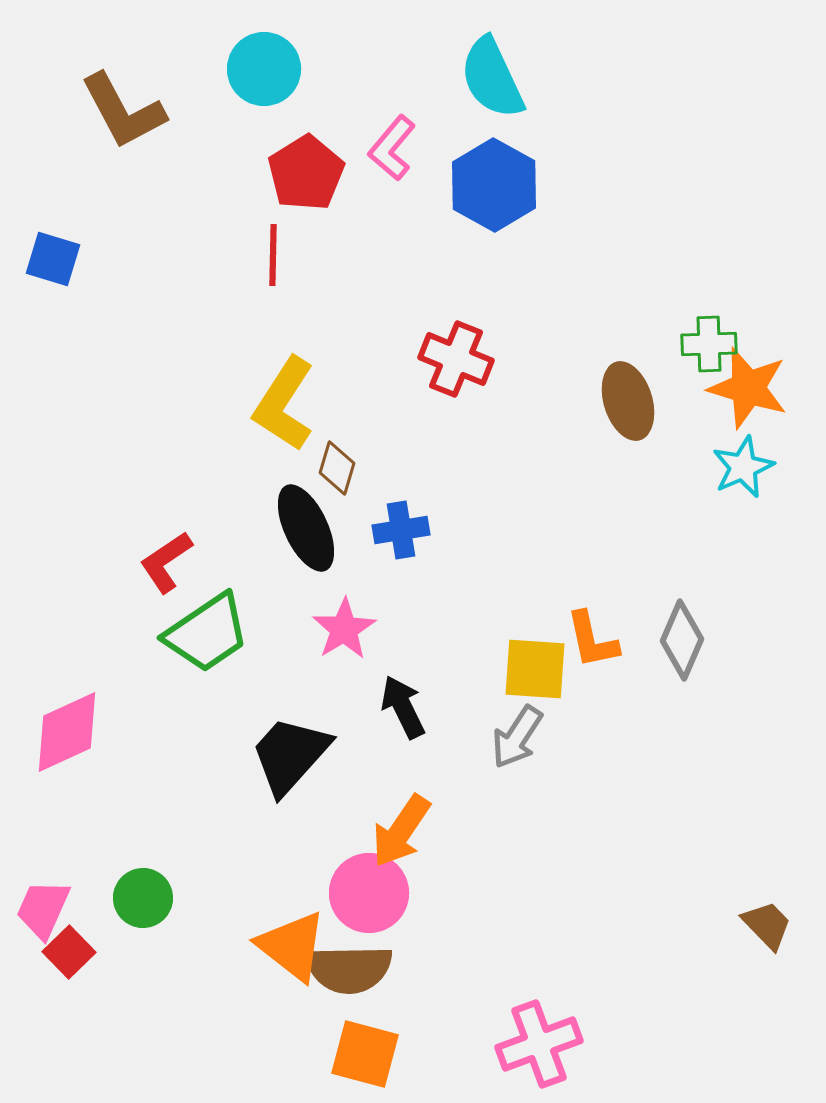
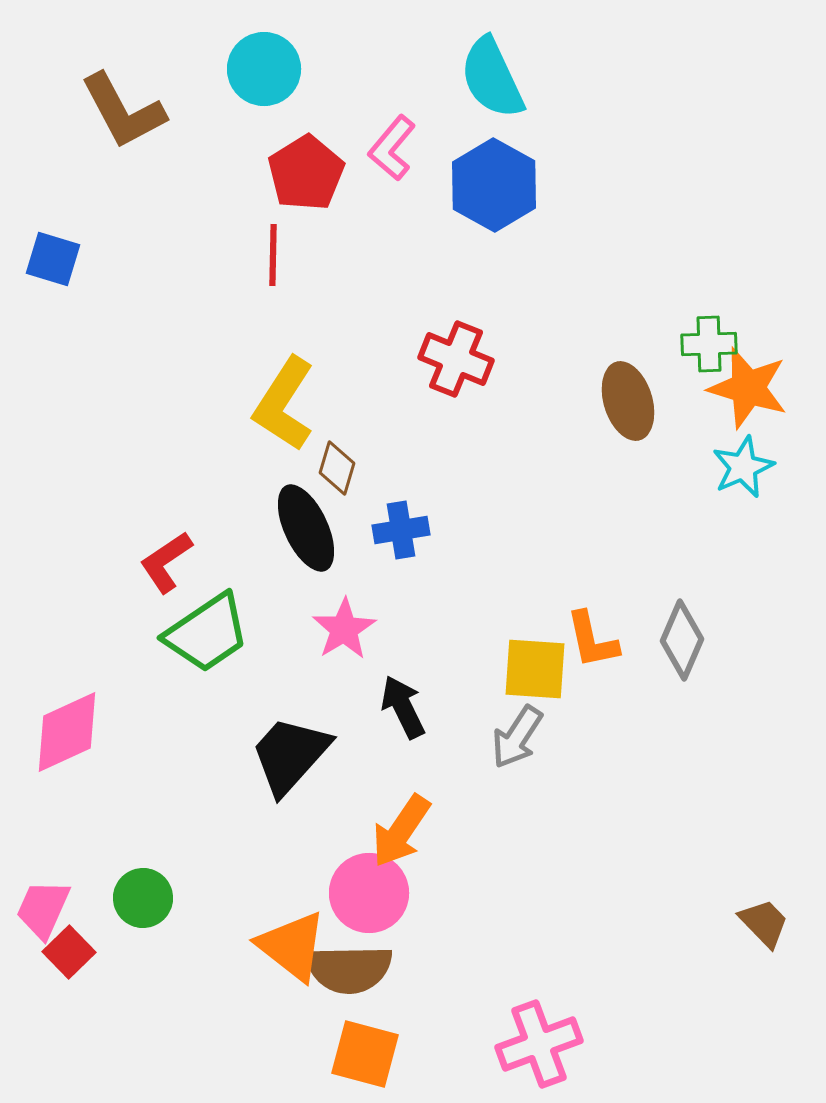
brown trapezoid: moved 3 px left, 2 px up
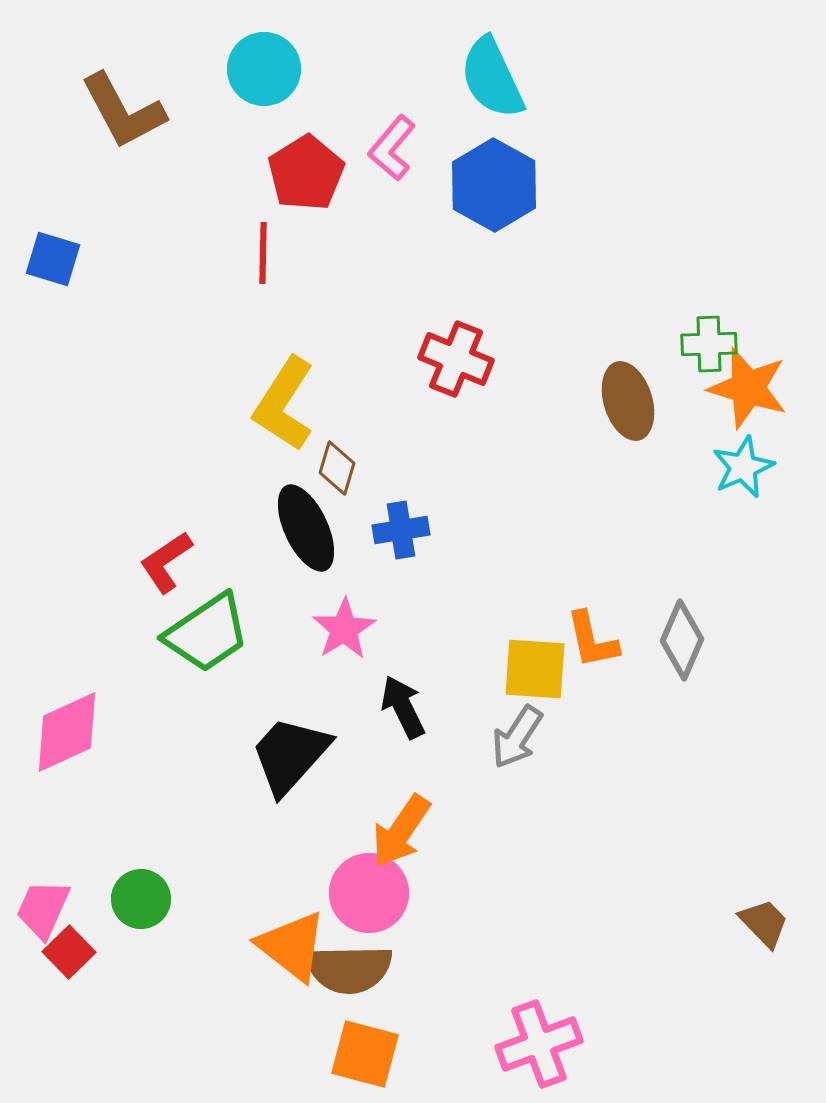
red line: moved 10 px left, 2 px up
green circle: moved 2 px left, 1 px down
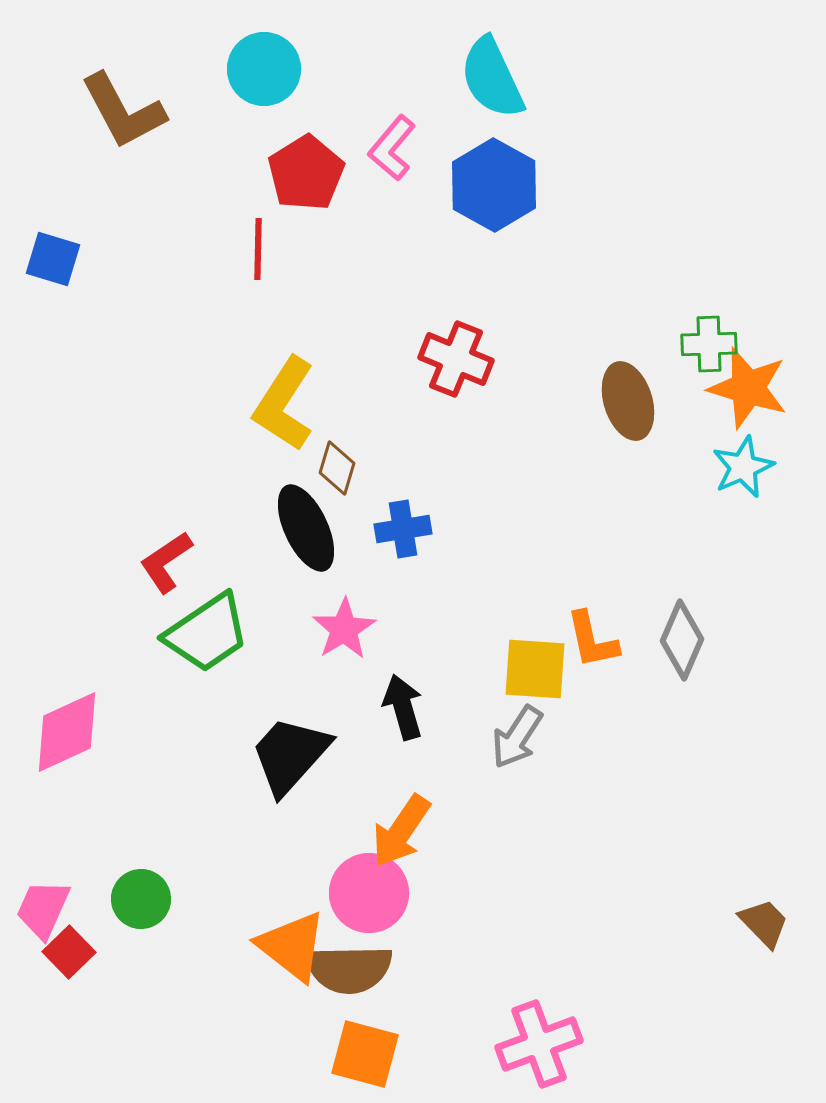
red line: moved 5 px left, 4 px up
blue cross: moved 2 px right, 1 px up
black arrow: rotated 10 degrees clockwise
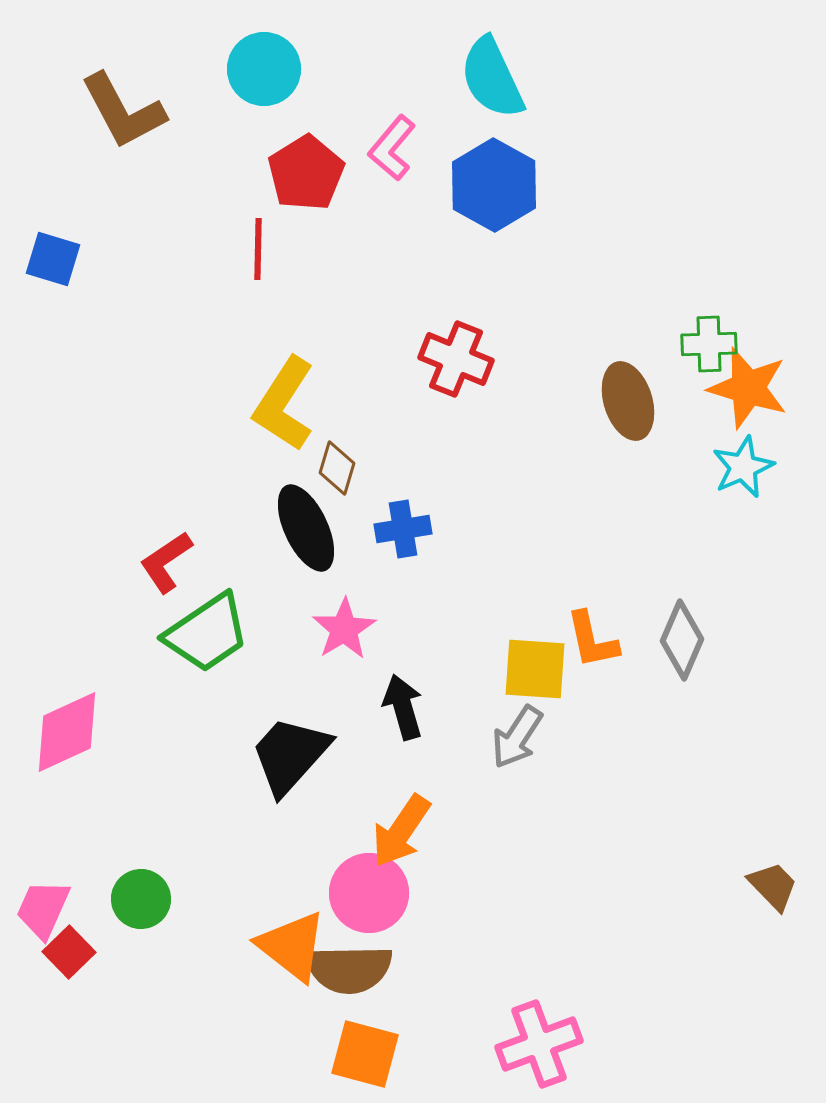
brown trapezoid: moved 9 px right, 37 px up
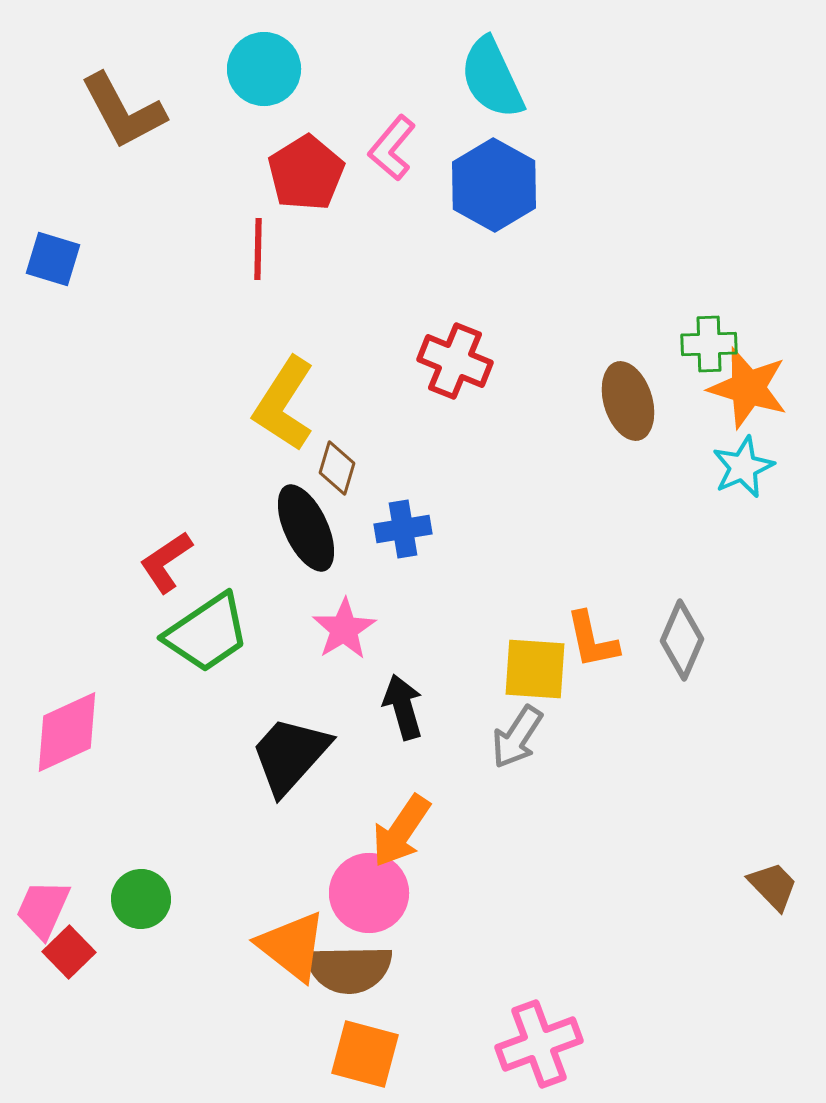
red cross: moved 1 px left, 2 px down
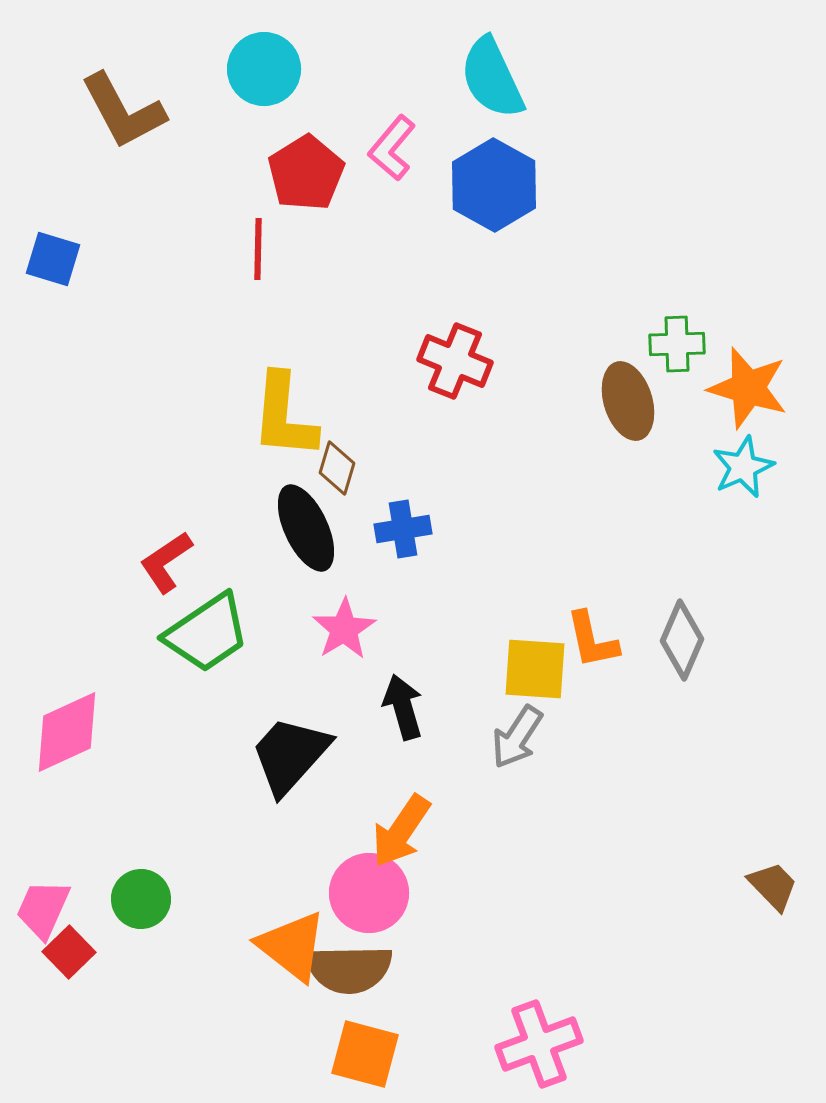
green cross: moved 32 px left
yellow L-shape: moved 12 px down; rotated 28 degrees counterclockwise
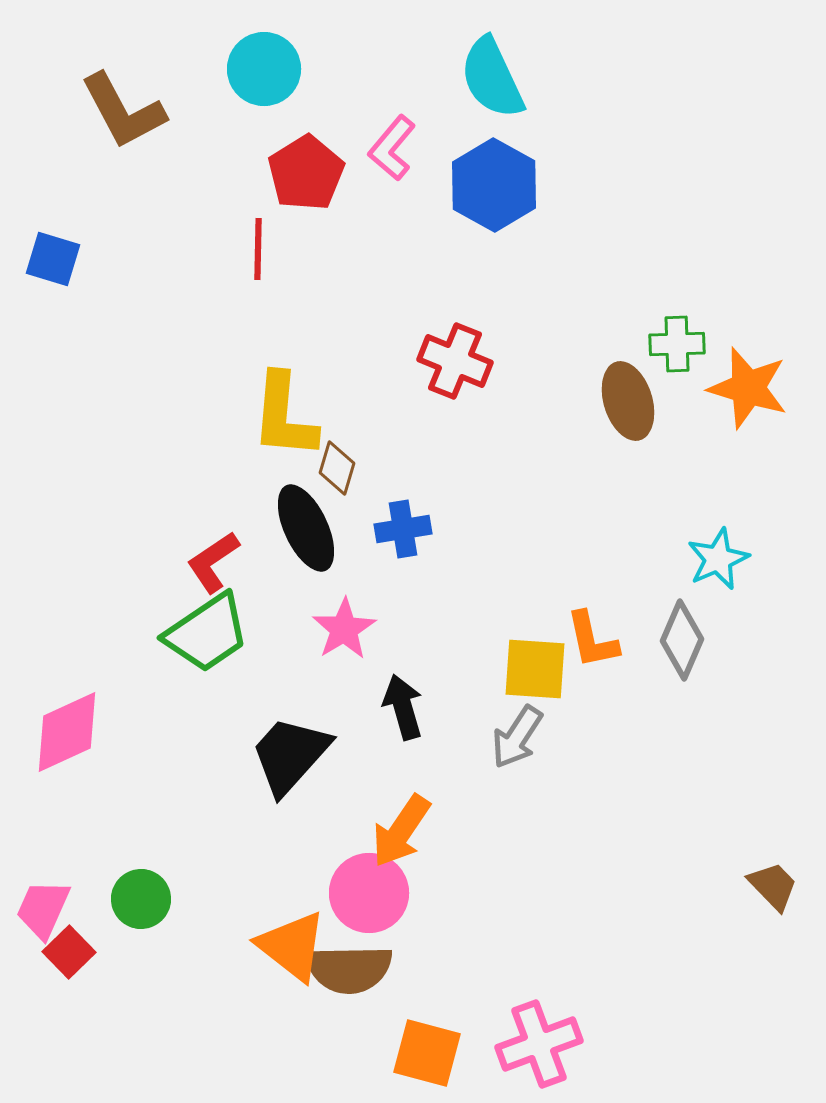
cyan star: moved 25 px left, 92 px down
red L-shape: moved 47 px right
orange square: moved 62 px right, 1 px up
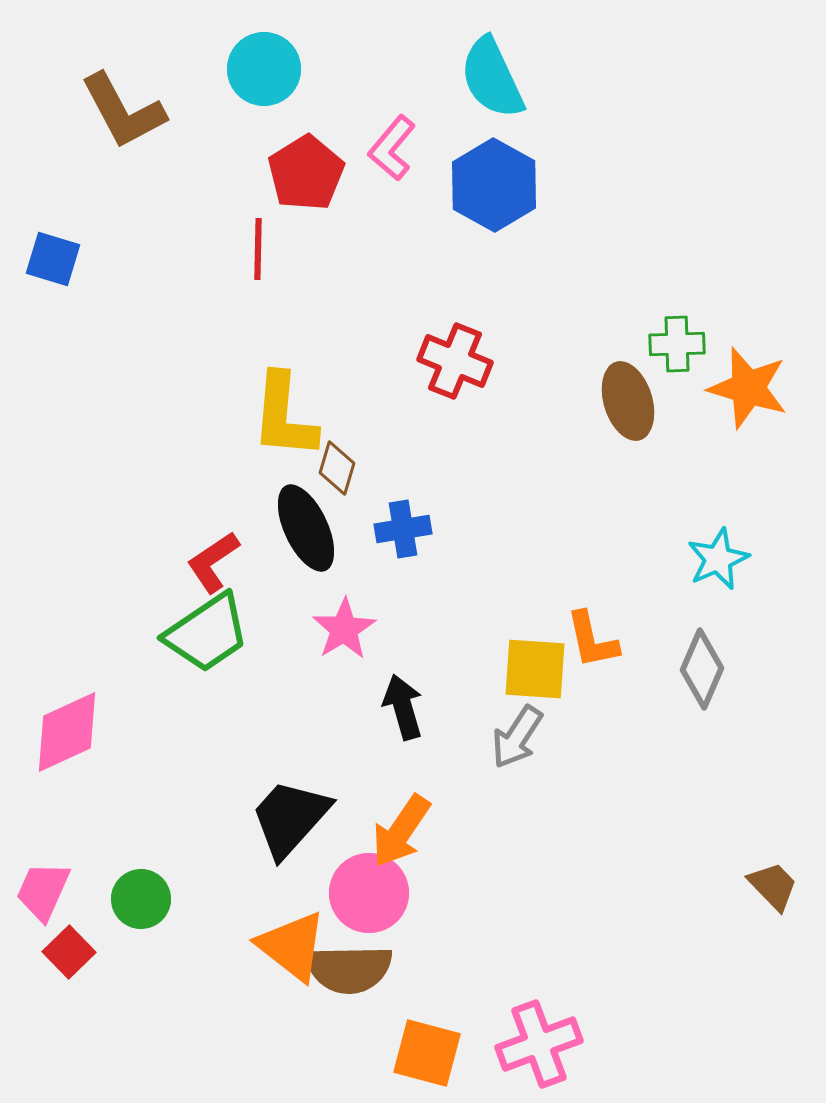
gray diamond: moved 20 px right, 29 px down
black trapezoid: moved 63 px down
pink trapezoid: moved 18 px up
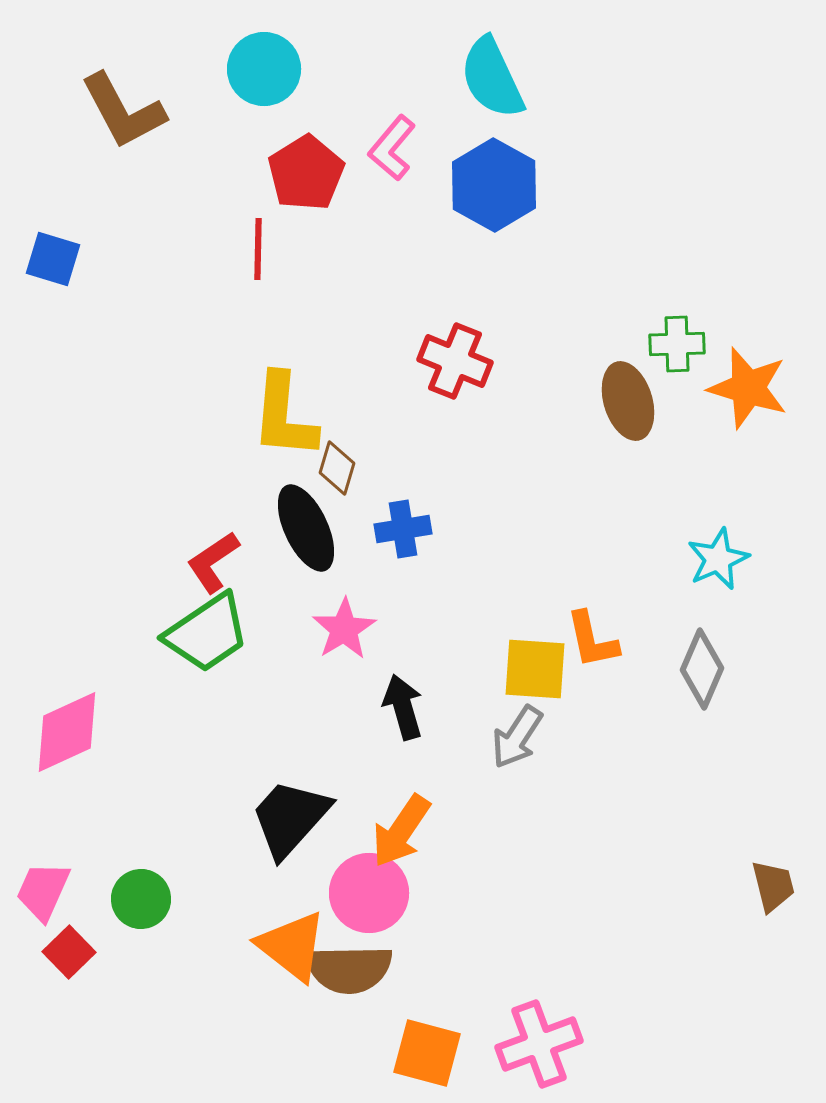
brown trapezoid: rotated 30 degrees clockwise
